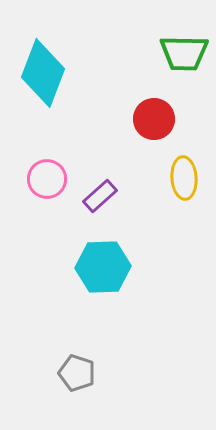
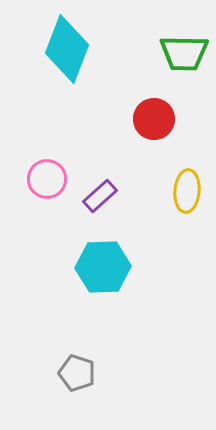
cyan diamond: moved 24 px right, 24 px up
yellow ellipse: moved 3 px right, 13 px down; rotated 9 degrees clockwise
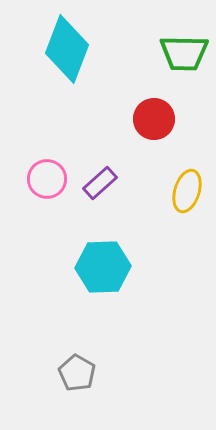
yellow ellipse: rotated 12 degrees clockwise
purple rectangle: moved 13 px up
gray pentagon: rotated 12 degrees clockwise
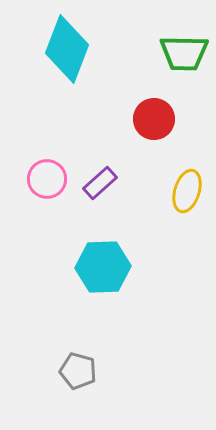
gray pentagon: moved 1 px right, 2 px up; rotated 15 degrees counterclockwise
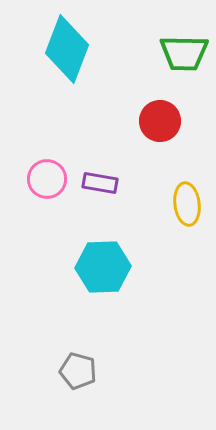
red circle: moved 6 px right, 2 px down
purple rectangle: rotated 52 degrees clockwise
yellow ellipse: moved 13 px down; rotated 24 degrees counterclockwise
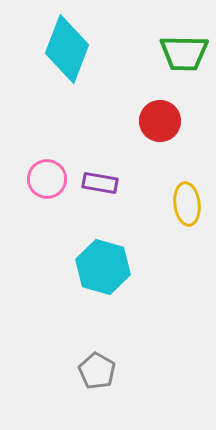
cyan hexagon: rotated 18 degrees clockwise
gray pentagon: moved 19 px right; rotated 15 degrees clockwise
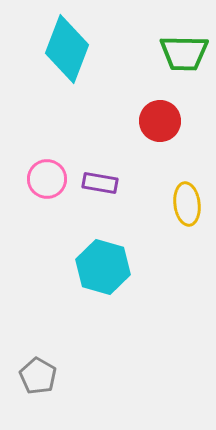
gray pentagon: moved 59 px left, 5 px down
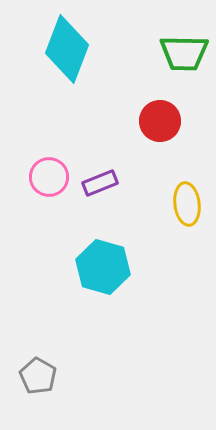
pink circle: moved 2 px right, 2 px up
purple rectangle: rotated 32 degrees counterclockwise
